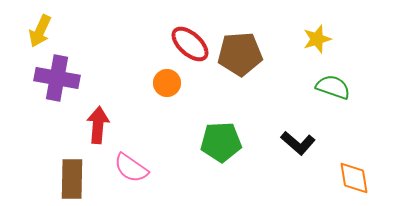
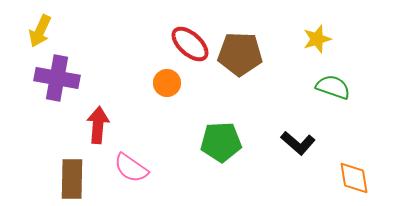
brown pentagon: rotated 6 degrees clockwise
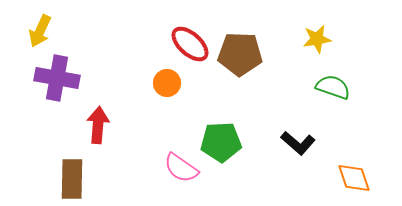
yellow star: rotated 8 degrees clockwise
pink semicircle: moved 50 px right
orange diamond: rotated 9 degrees counterclockwise
